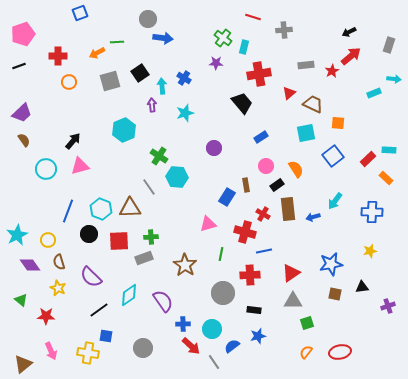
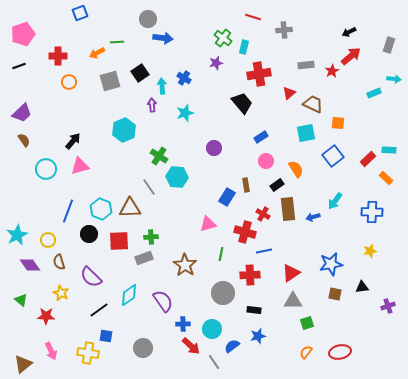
purple star at (216, 63): rotated 16 degrees counterclockwise
pink circle at (266, 166): moved 5 px up
yellow star at (58, 288): moved 3 px right, 5 px down
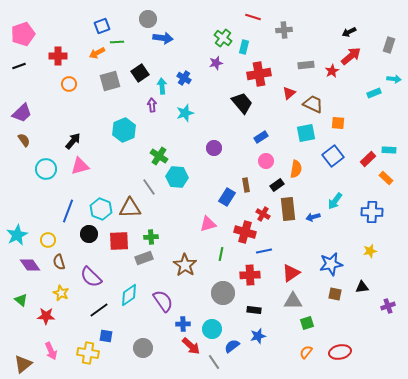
blue square at (80, 13): moved 22 px right, 13 px down
orange circle at (69, 82): moved 2 px down
orange semicircle at (296, 169): rotated 42 degrees clockwise
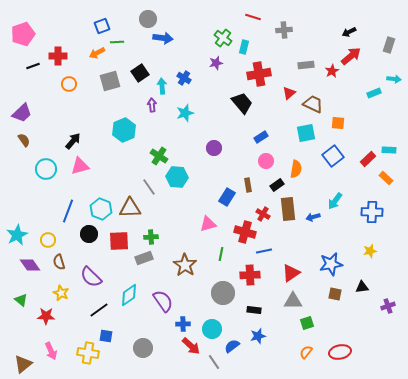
black line at (19, 66): moved 14 px right
brown rectangle at (246, 185): moved 2 px right
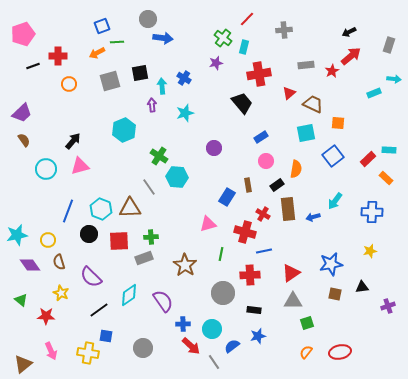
red line at (253, 17): moved 6 px left, 2 px down; rotated 63 degrees counterclockwise
black square at (140, 73): rotated 24 degrees clockwise
cyan star at (17, 235): rotated 15 degrees clockwise
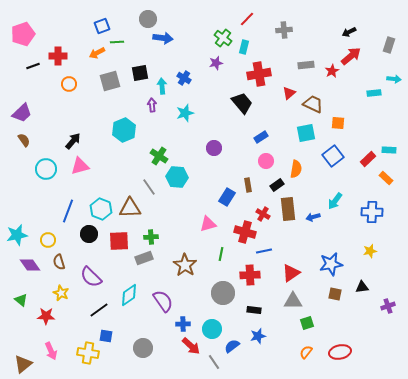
cyan rectangle at (374, 93): rotated 16 degrees clockwise
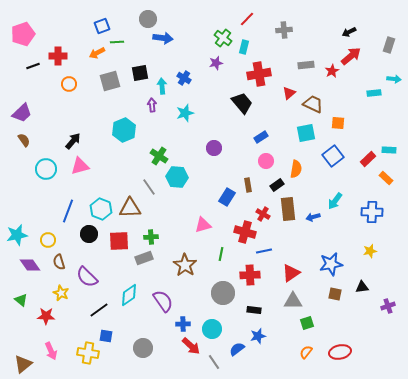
pink triangle at (208, 224): moved 5 px left, 1 px down
purple semicircle at (91, 277): moved 4 px left
blue semicircle at (232, 346): moved 5 px right, 3 px down
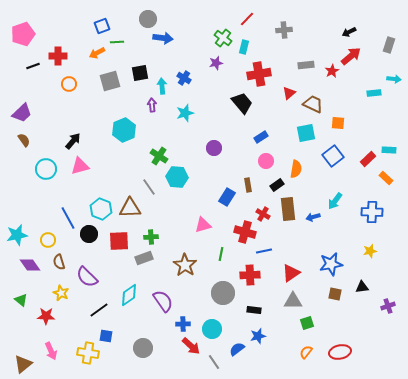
blue line at (68, 211): moved 7 px down; rotated 50 degrees counterclockwise
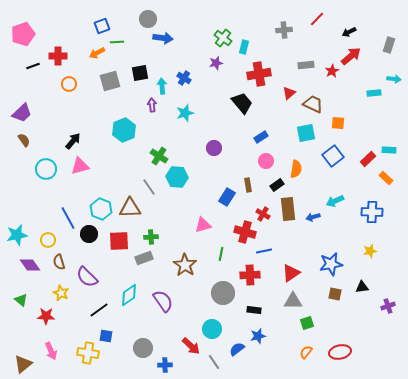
red line at (247, 19): moved 70 px right
cyan arrow at (335, 201): rotated 30 degrees clockwise
blue cross at (183, 324): moved 18 px left, 41 px down
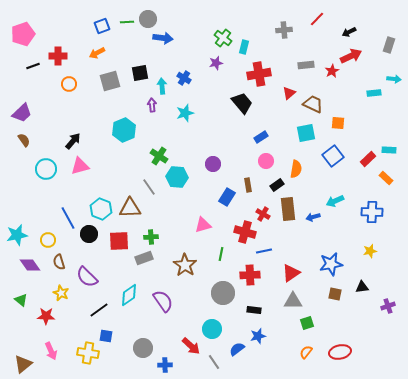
green line at (117, 42): moved 10 px right, 20 px up
red arrow at (351, 56): rotated 15 degrees clockwise
purple circle at (214, 148): moved 1 px left, 16 px down
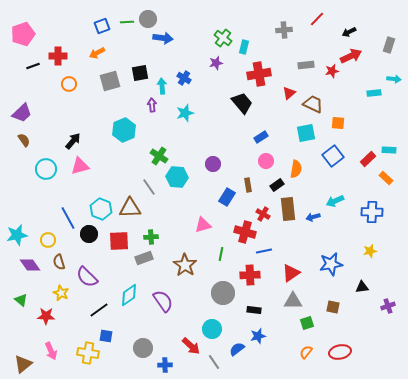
red star at (332, 71): rotated 16 degrees clockwise
brown square at (335, 294): moved 2 px left, 13 px down
